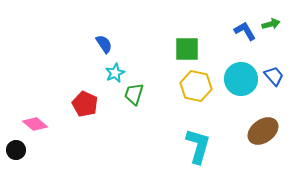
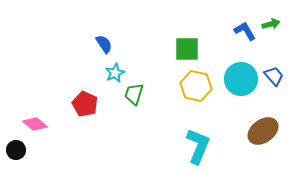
cyan L-shape: rotated 6 degrees clockwise
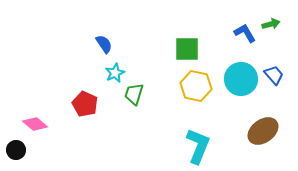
blue L-shape: moved 2 px down
blue trapezoid: moved 1 px up
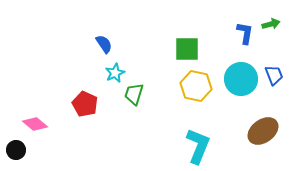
blue L-shape: rotated 40 degrees clockwise
blue trapezoid: rotated 20 degrees clockwise
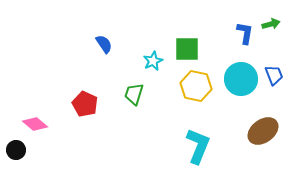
cyan star: moved 38 px right, 12 px up
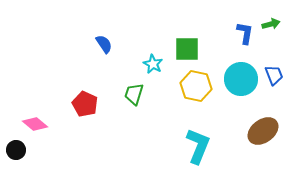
cyan star: moved 3 px down; rotated 18 degrees counterclockwise
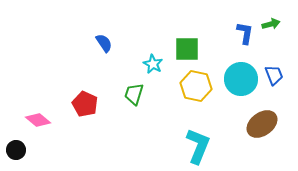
blue semicircle: moved 1 px up
pink diamond: moved 3 px right, 4 px up
brown ellipse: moved 1 px left, 7 px up
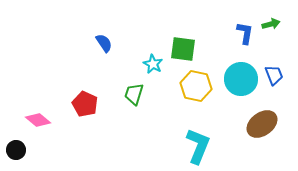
green square: moved 4 px left; rotated 8 degrees clockwise
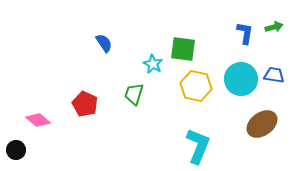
green arrow: moved 3 px right, 3 px down
blue trapezoid: rotated 60 degrees counterclockwise
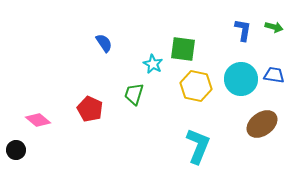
green arrow: rotated 30 degrees clockwise
blue L-shape: moved 2 px left, 3 px up
red pentagon: moved 5 px right, 5 px down
